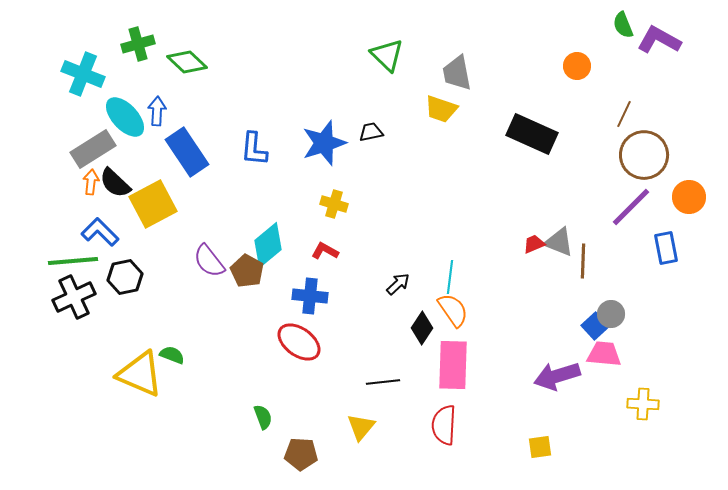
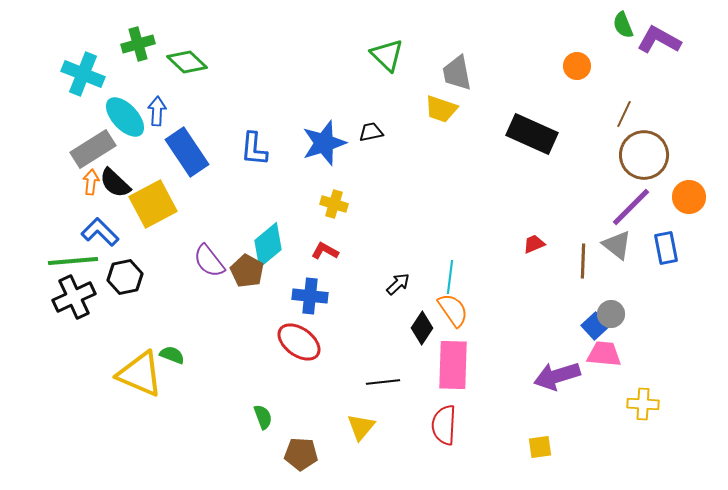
gray triangle at (559, 242): moved 58 px right, 3 px down; rotated 16 degrees clockwise
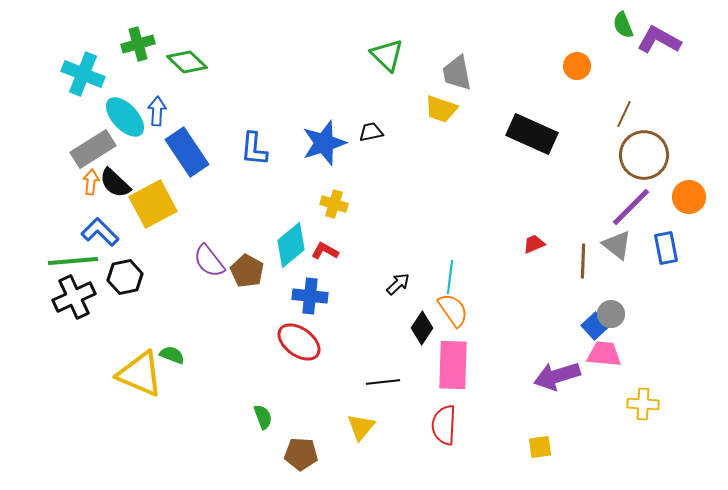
cyan diamond at (268, 245): moved 23 px right
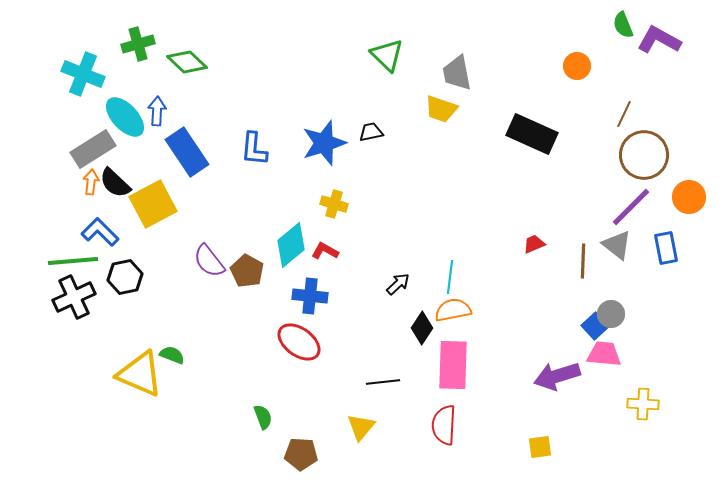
orange semicircle at (453, 310): rotated 66 degrees counterclockwise
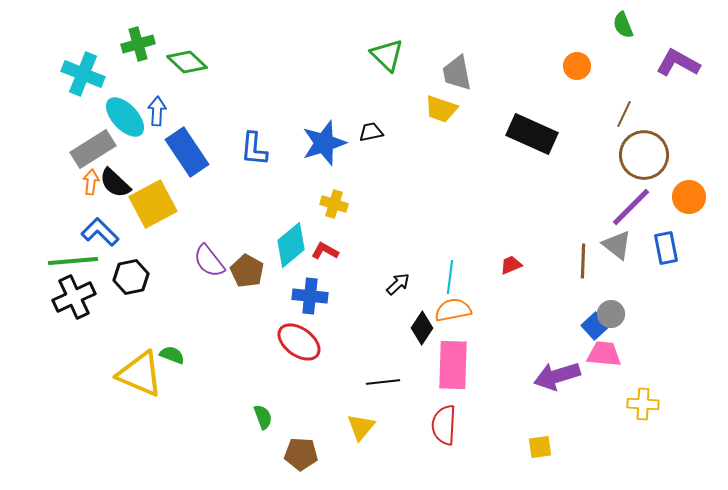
purple L-shape at (659, 40): moved 19 px right, 23 px down
red trapezoid at (534, 244): moved 23 px left, 21 px down
black hexagon at (125, 277): moved 6 px right
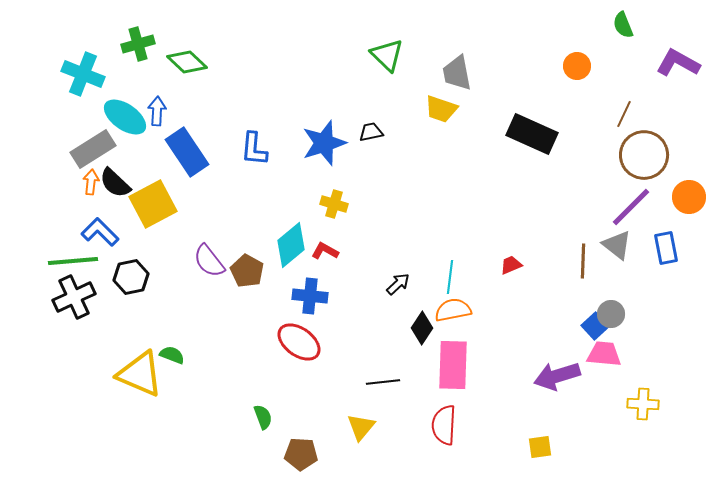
cyan ellipse at (125, 117): rotated 12 degrees counterclockwise
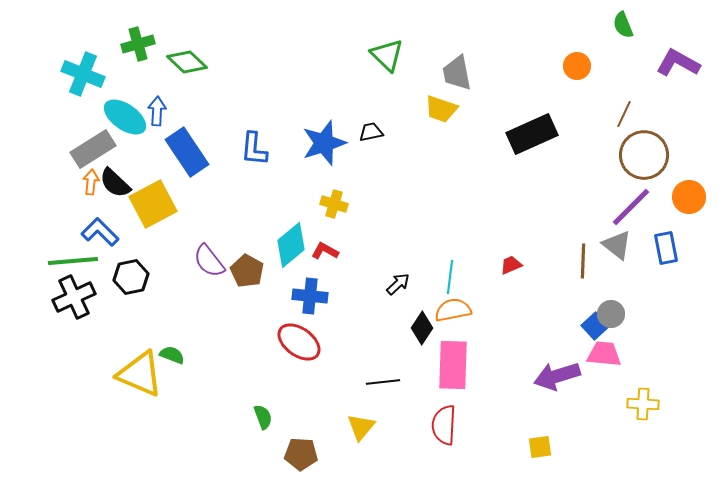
black rectangle at (532, 134): rotated 48 degrees counterclockwise
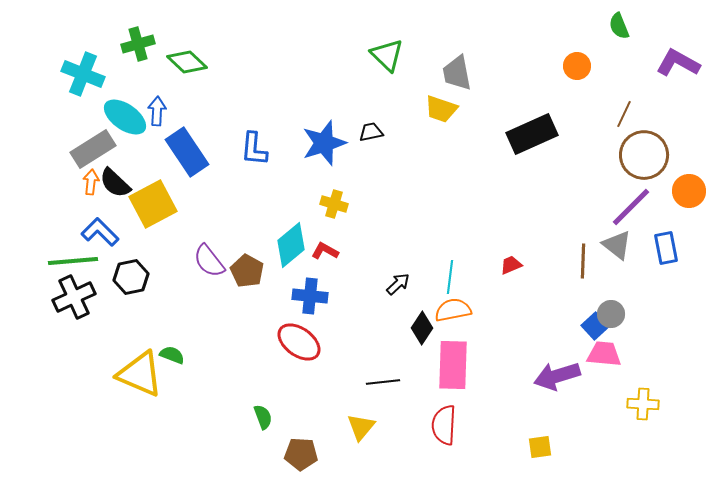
green semicircle at (623, 25): moved 4 px left, 1 px down
orange circle at (689, 197): moved 6 px up
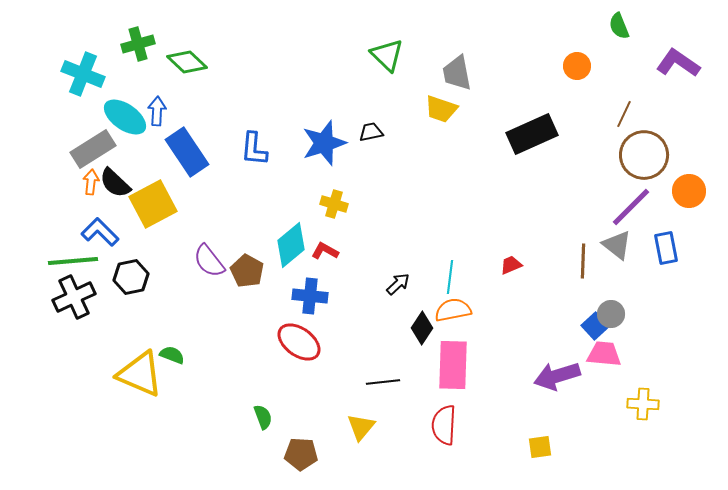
purple L-shape at (678, 63): rotated 6 degrees clockwise
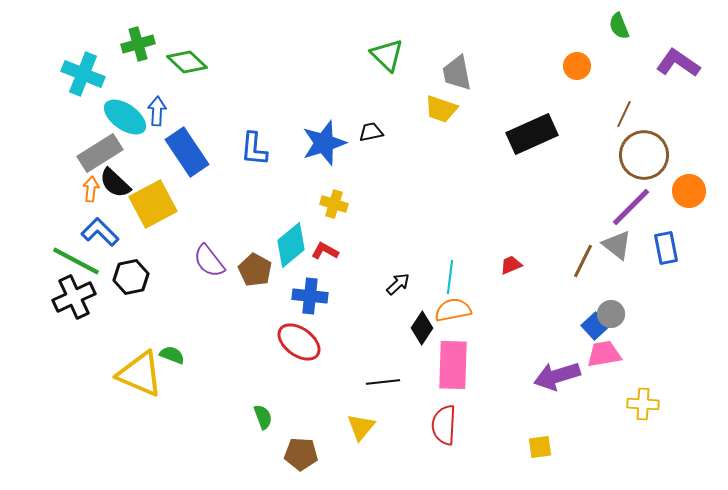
gray rectangle at (93, 149): moved 7 px right, 4 px down
orange arrow at (91, 182): moved 7 px down
green line at (73, 261): moved 3 px right; rotated 33 degrees clockwise
brown line at (583, 261): rotated 24 degrees clockwise
brown pentagon at (247, 271): moved 8 px right, 1 px up
pink trapezoid at (604, 354): rotated 15 degrees counterclockwise
